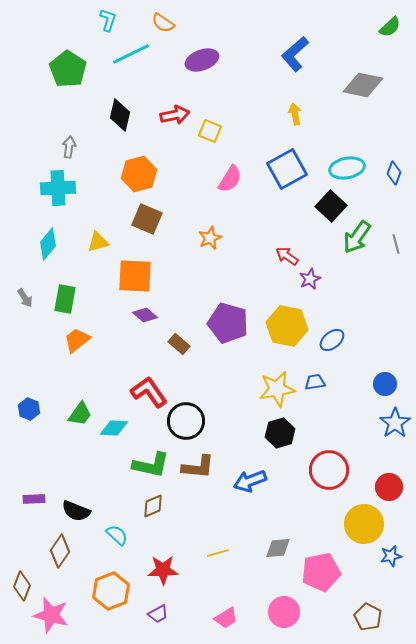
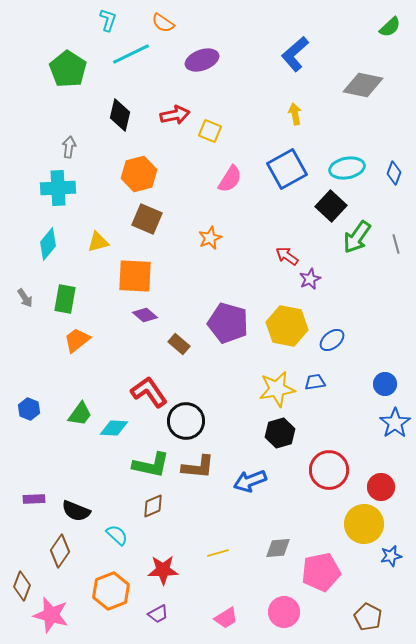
red circle at (389, 487): moved 8 px left
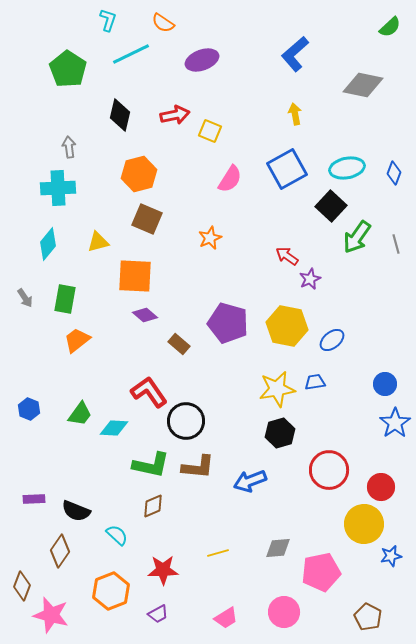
gray arrow at (69, 147): rotated 15 degrees counterclockwise
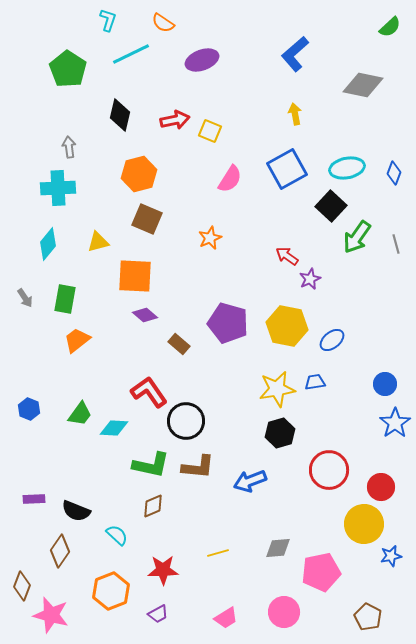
red arrow at (175, 115): moved 5 px down
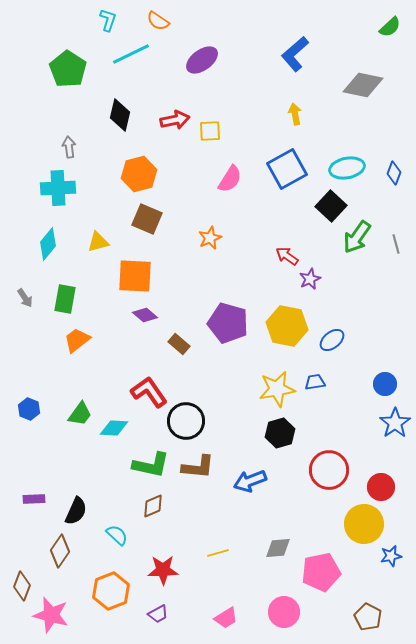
orange semicircle at (163, 23): moved 5 px left, 2 px up
purple ellipse at (202, 60): rotated 16 degrees counterclockwise
yellow square at (210, 131): rotated 25 degrees counterclockwise
black semicircle at (76, 511): rotated 88 degrees counterclockwise
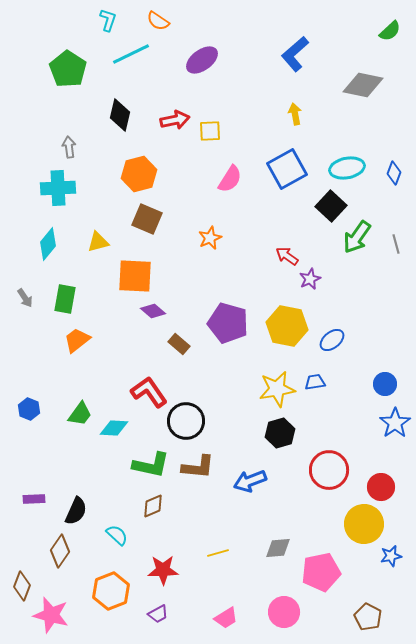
green semicircle at (390, 27): moved 4 px down
purple diamond at (145, 315): moved 8 px right, 4 px up
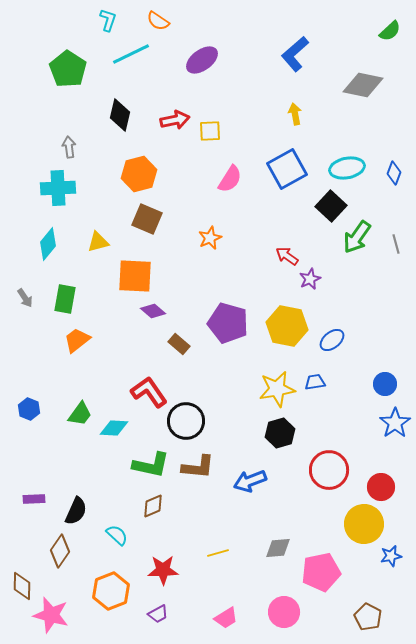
brown diamond at (22, 586): rotated 20 degrees counterclockwise
